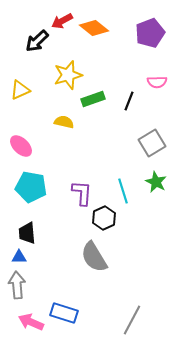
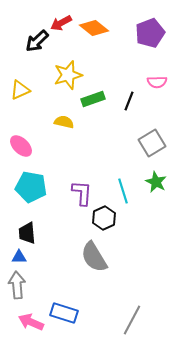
red arrow: moved 1 px left, 2 px down
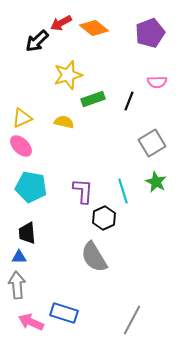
yellow triangle: moved 2 px right, 28 px down
purple L-shape: moved 1 px right, 2 px up
